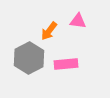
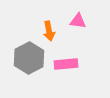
orange arrow: rotated 48 degrees counterclockwise
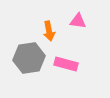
gray hexagon: rotated 20 degrees clockwise
pink rectangle: rotated 20 degrees clockwise
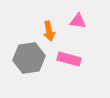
pink rectangle: moved 3 px right, 5 px up
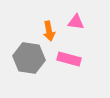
pink triangle: moved 2 px left, 1 px down
gray hexagon: rotated 16 degrees clockwise
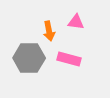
gray hexagon: rotated 8 degrees counterclockwise
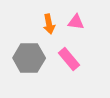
orange arrow: moved 7 px up
pink rectangle: rotated 35 degrees clockwise
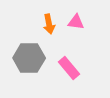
pink rectangle: moved 9 px down
